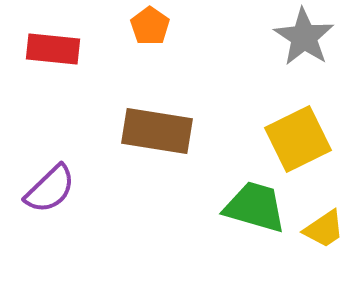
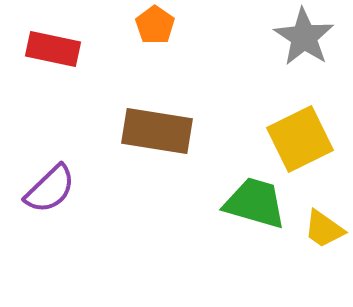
orange pentagon: moved 5 px right, 1 px up
red rectangle: rotated 6 degrees clockwise
yellow square: moved 2 px right
green trapezoid: moved 4 px up
yellow trapezoid: rotated 69 degrees clockwise
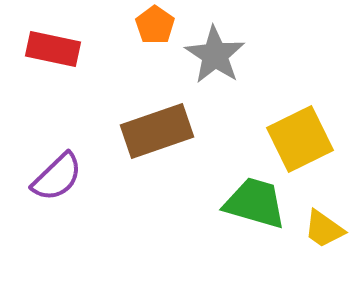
gray star: moved 89 px left, 18 px down
brown rectangle: rotated 28 degrees counterclockwise
purple semicircle: moved 7 px right, 12 px up
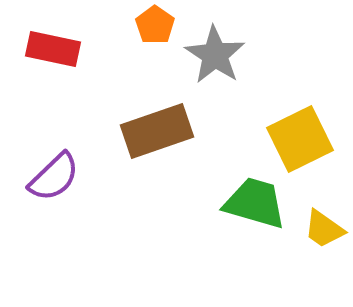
purple semicircle: moved 3 px left
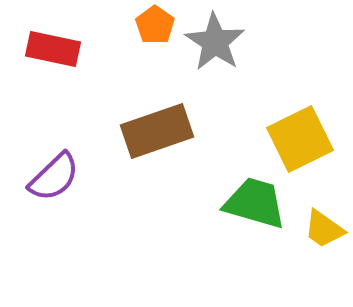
gray star: moved 13 px up
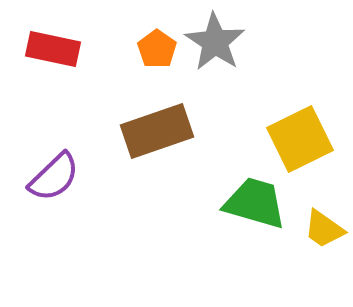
orange pentagon: moved 2 px right, 24 px down
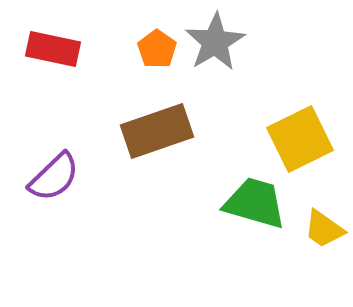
gray star: rotated 8 degrees clockwise
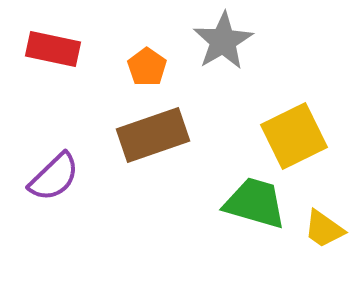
gray star: moved 8 px right, 1 px up
orange pentagon: moved 10 px left, 18 px down
brown rectangle: moved 4 px left, 4 px down
yellow square: moved 6 px left, 3 px up
